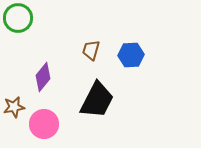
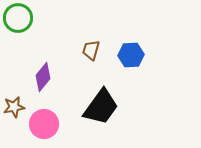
black trapezoid: moved 4 px right, 7 px down; rotated 9 degrees clockwise
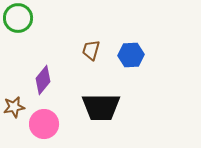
purple diamond: moved 3 px down
black trapezoid: rotated 54 degrees clockwise
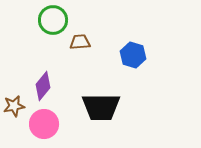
green circle: moved 35 px right, 2 px down
brown trapezoid: moved 11 px left, 8 px up; rotated 70 degrees clockwise
blue hexagon: moved 2 px right; rotated 20 degrees clockwise
purple diamond: moved 6 px down
brown star: moved 1 px up
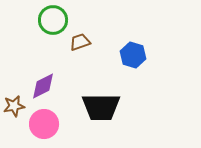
brown trapezoid: rotated 15 degrees counterclockwise
purple diamond: rotated 24 degrees clockwise
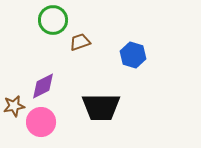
pink circle: moved 3 px left, 2 px up
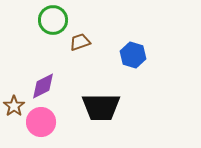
brown star: rotated 25 degrees counterclockwise
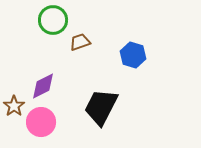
black trapezoid: rotated 117 degrees clockwise
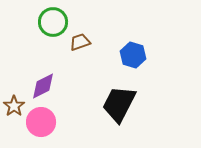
green circle: moved 2 px down
black trapezoid: moved 18 px right, 3 px up
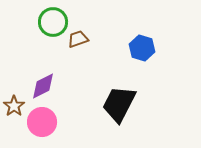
brown trapezoid: moved 2 px left, 3 px up
blue hexagon: moved 9 px right, 7 px up
pink circle: moved 1 px right
